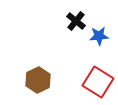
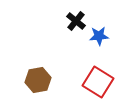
brown hexagon: rotated 15 degrees clockwise
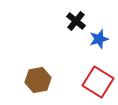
blue star: moved 3 px down; rotated 12 degrees counterclockwise
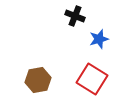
black cross: moved 1 px left, 5 px up; rotated 18 degrees counterclockwise
red square: moved 6 px left, 3 px up
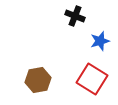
blue star: moved 1 px right, 2 px down
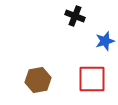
blue star: moved 5 px right
red square: rotated 32 degrees counterclockwise
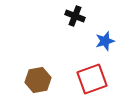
red square: rotated 20 degrees counterclockwise
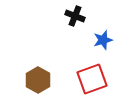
blue star: moved 2 px left, 1 px up
brown hexagon: rotated 20 degrees counterclockwise
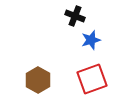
blue star: moved 12 px left
